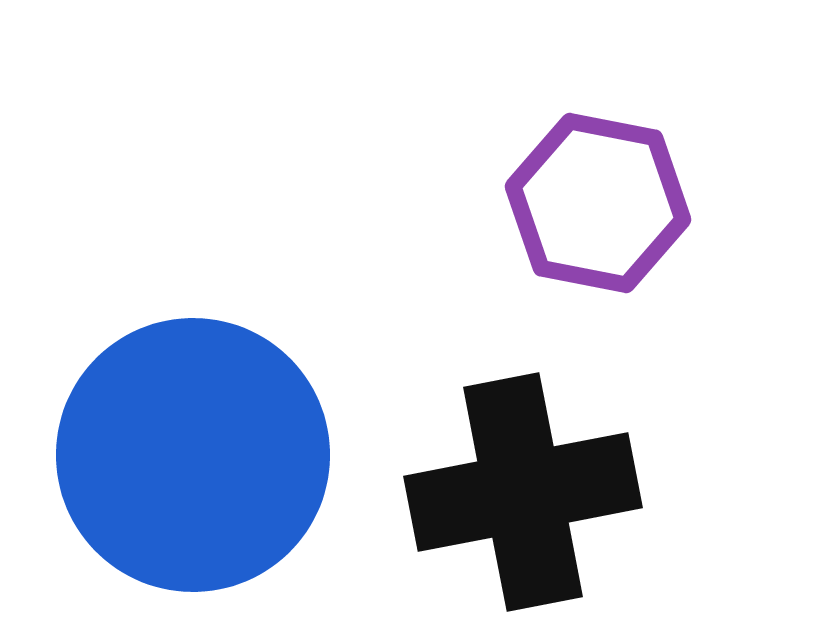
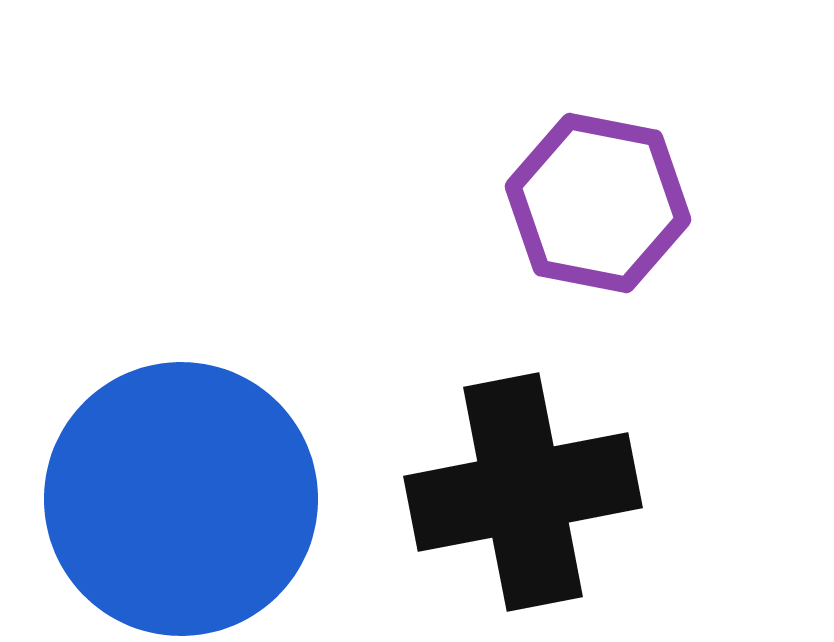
blue circle: moved 12 px left, 44 px down
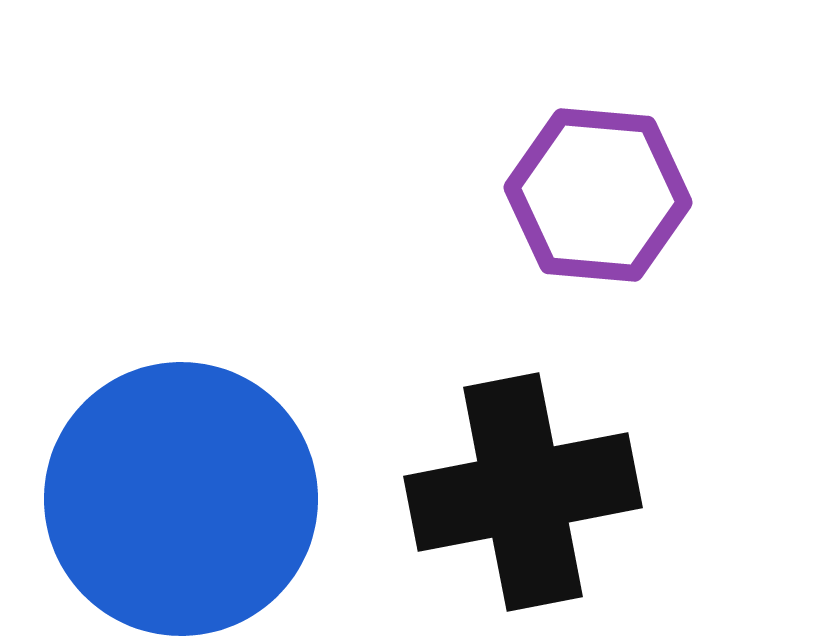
purple hexagon: moved 8 px up; rotated 6 degrees counterclockwise
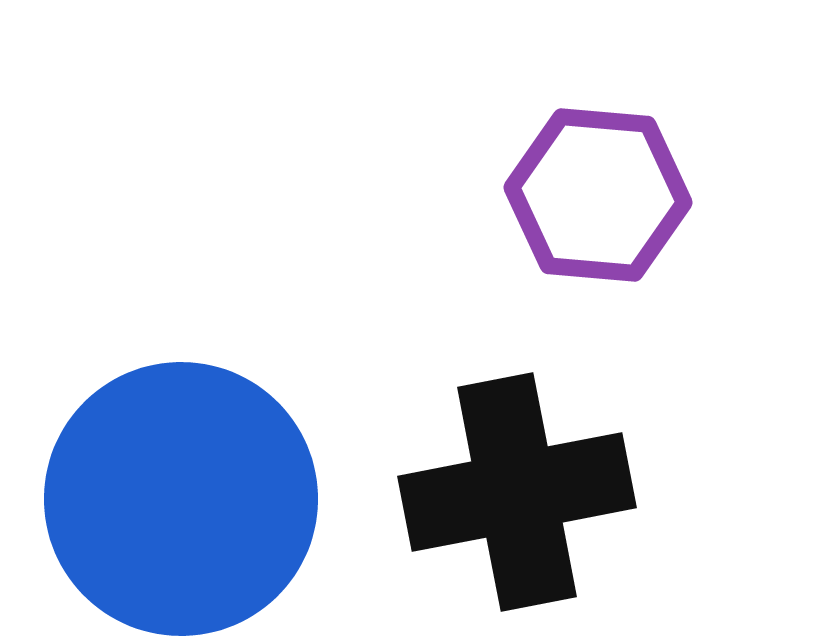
black cross: moved 6 px left
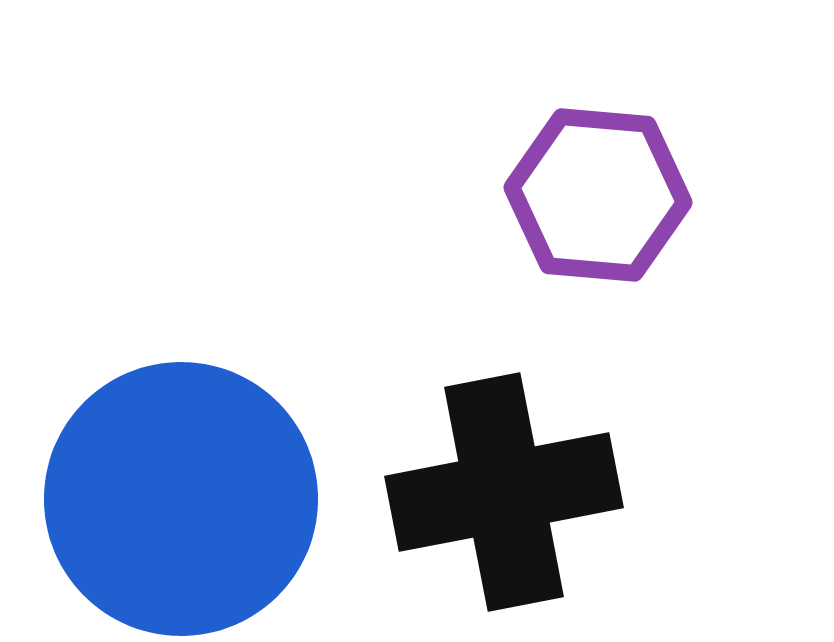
black cross: moved 13 px left
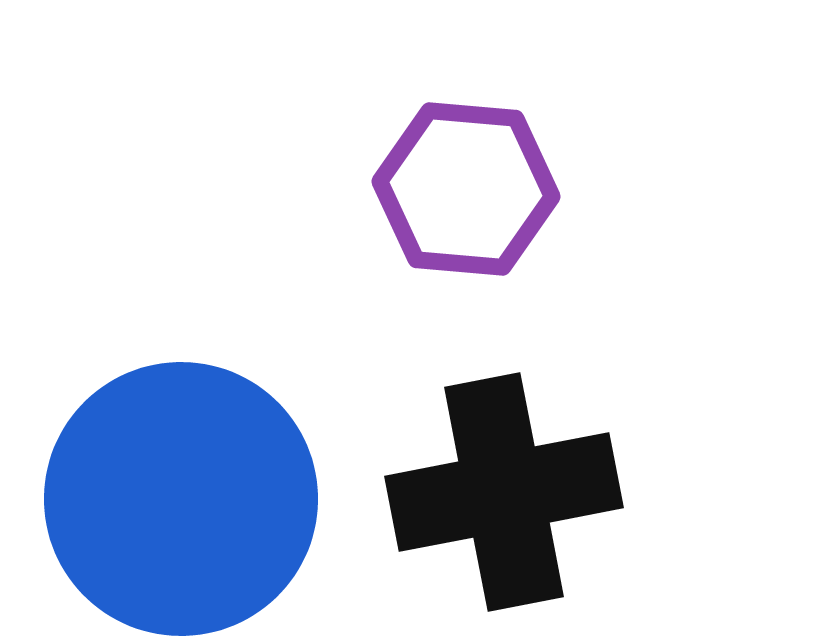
purple hexagon: moved 132 px left, 6 px up
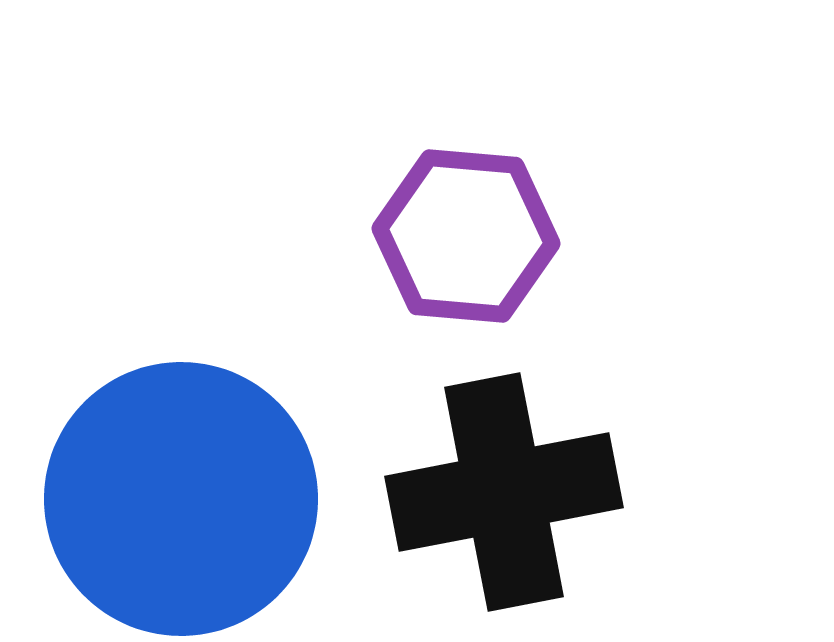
purple hexagon: moved 47 px down
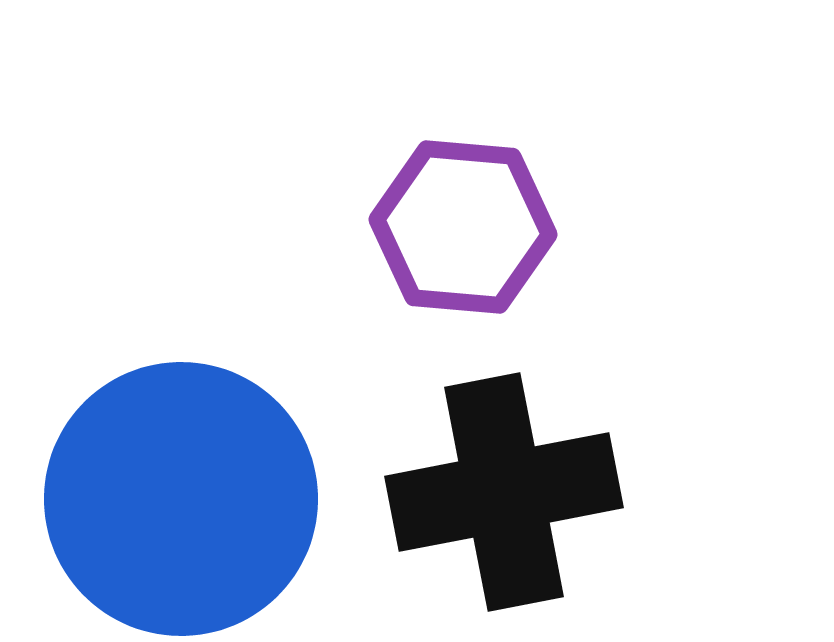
purple hexagon: moved 3 px left, 9 px up
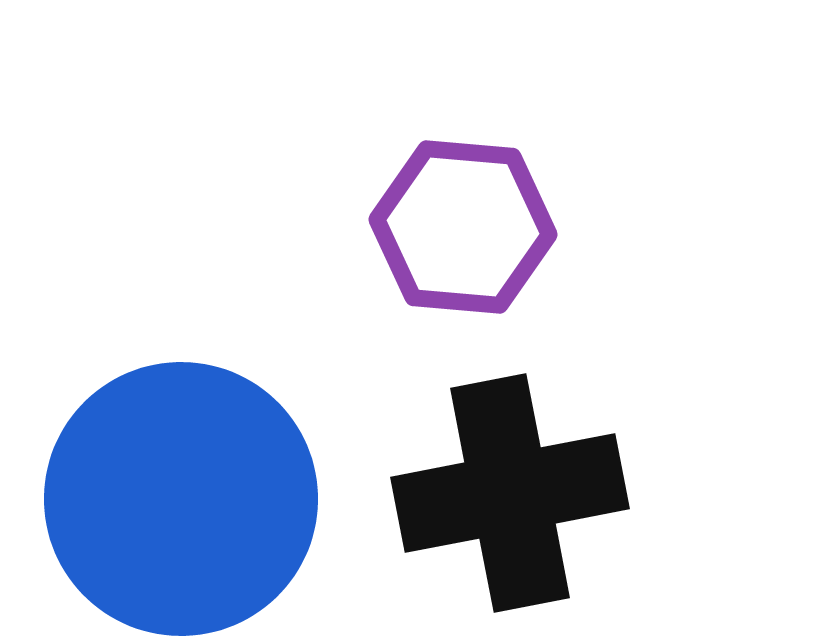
black cross: moved 6 px right, 1 px down
